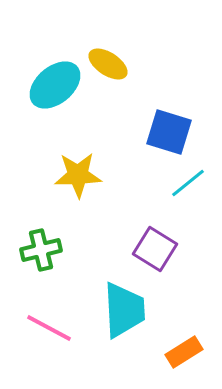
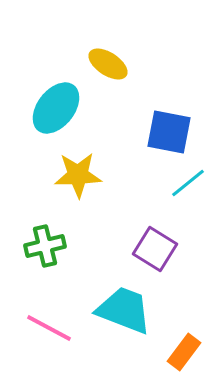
cyan ellipse: moved 1 px right, 23 px down; rotated 12 degrees counterclockwise
blue square: rotated 6 degrees counterclockwise
green cross: moved 4 px right, 4 px up
cyan trapezoid: rotated 66 degrees counterclockwise
orange rectangle: rotated 21 degrees counterclockwise
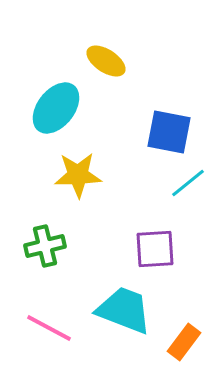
yellow ellipse: moved 2 px left, 3 px up
purple square: rotated 36 degrees counterclockwise
orange rectangle: moved 10 px up
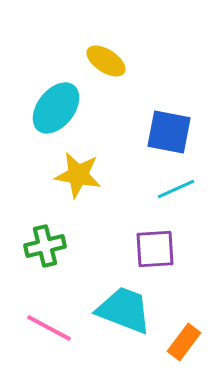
yellow star: rotated 12 degrees clockwise
cyan line: moved 12 px left, 6 px down; rotated 15 degrees clockwise
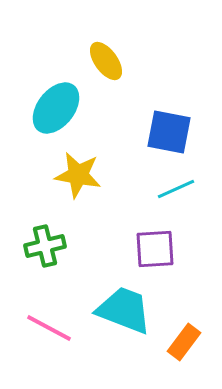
yellow ellipse: rotated 21 degrees clockwise
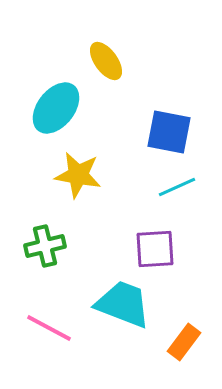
cyan line: moved 1 px right, 2 px up
cyan trapezoid: moved 1 px left, 6 px up
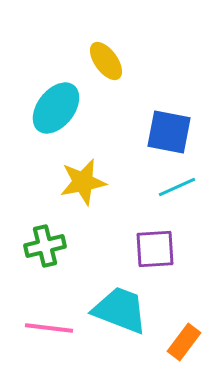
yellow star: moved 5 px right, 7 px down; rotated 21 degrees counterclockwise
cyan trapezoid: moved 3 px left, 6 px down
pink line: rotated 21 degrees counterclockwise
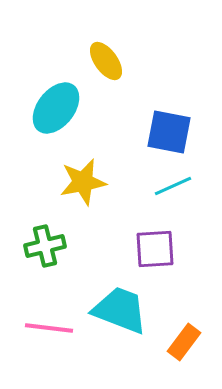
cyan line: moved 4 px left, 1 px up
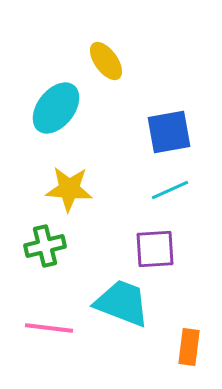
blue square: rotated 21 degrees counterclockwise
yellow star: moved 14 px left, 7 px down; rotated 15 degrees clockwise
cyan line: moved 3 px left, 4 px down
cyan trapezoid: moved 2 px right, 7 px up
orange rectangle: moved 5 px right, 5 px down; rotated 30 degrees counterclockwise
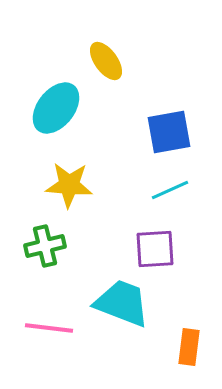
yellow star: moved 4 px up
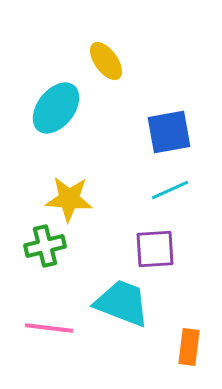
yellow star: moved 14 px down
